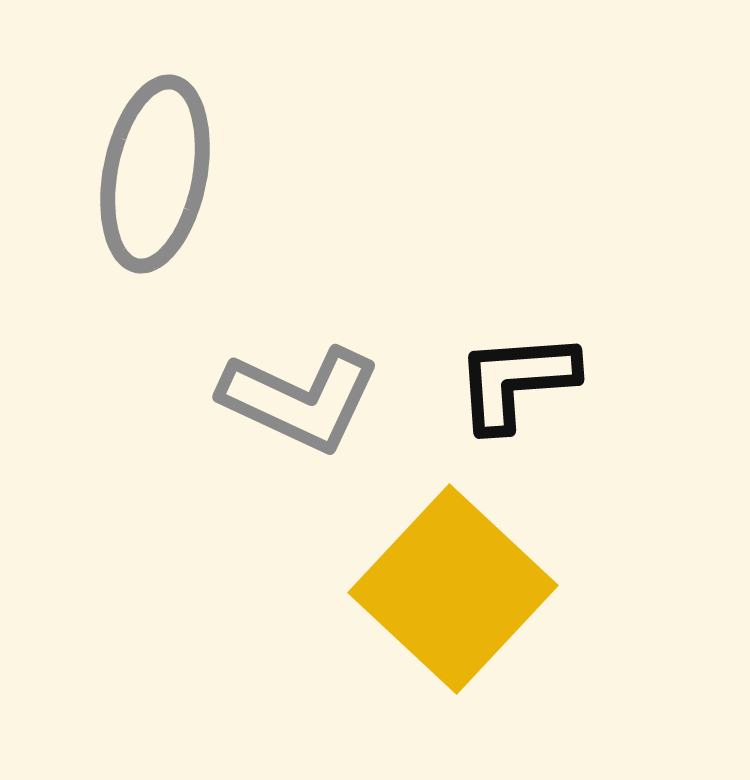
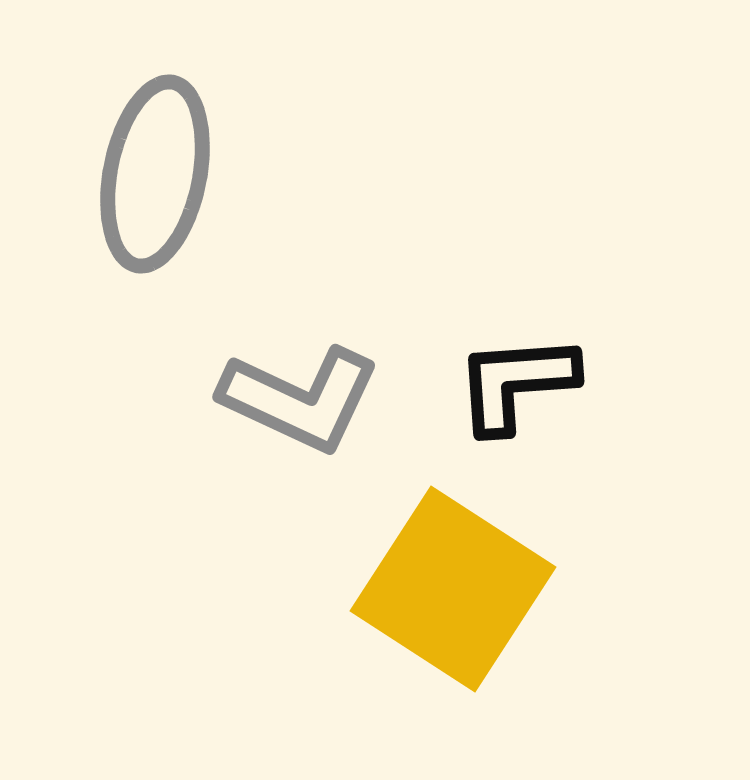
black L-shape: moved 2 px down
yellow square: rotated 10 degrees counterclockwise
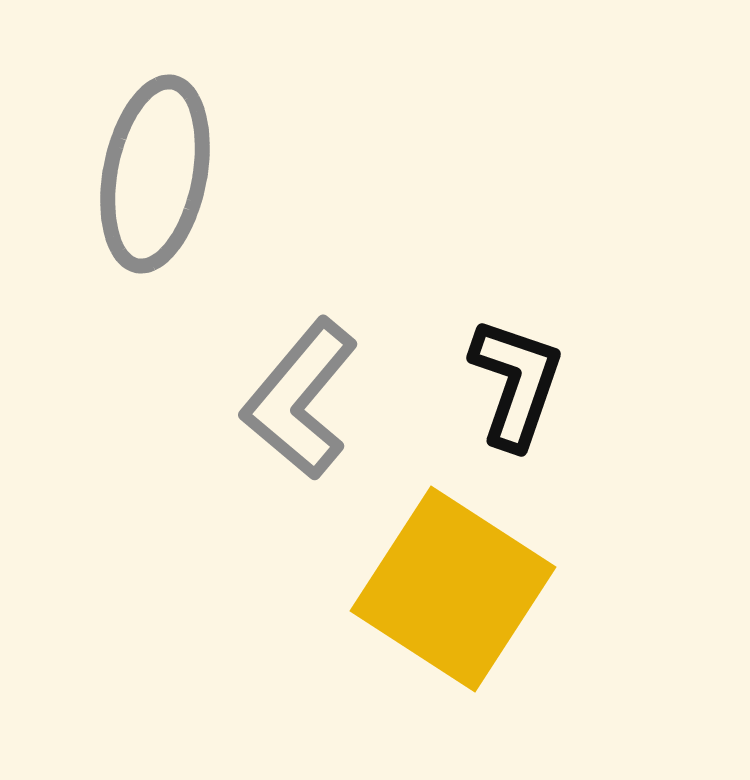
black L-shape: rotated 113 degrees clockwise
gray L-shape: rotated 105 degrees clockwise
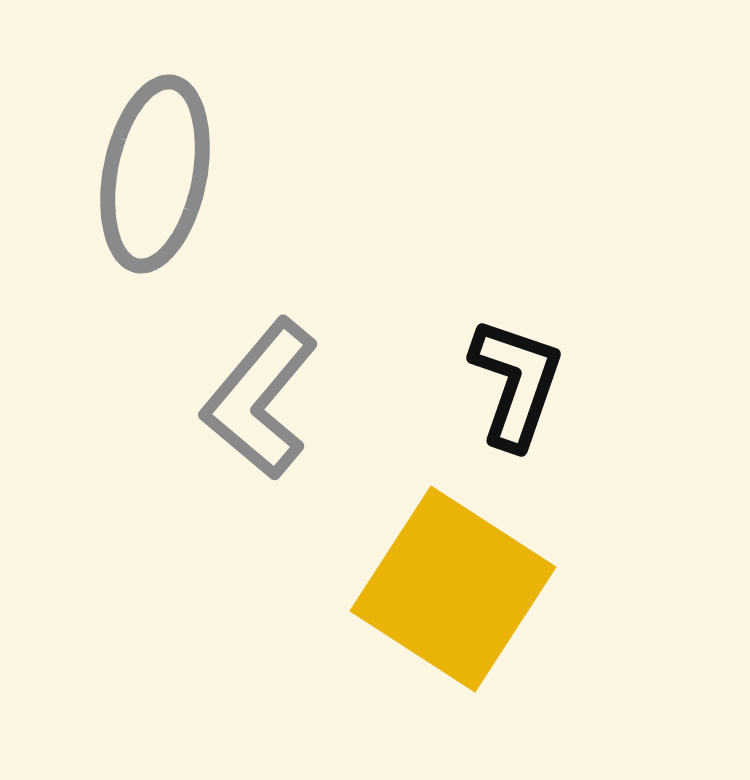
gray L-shape: moved 40 px left
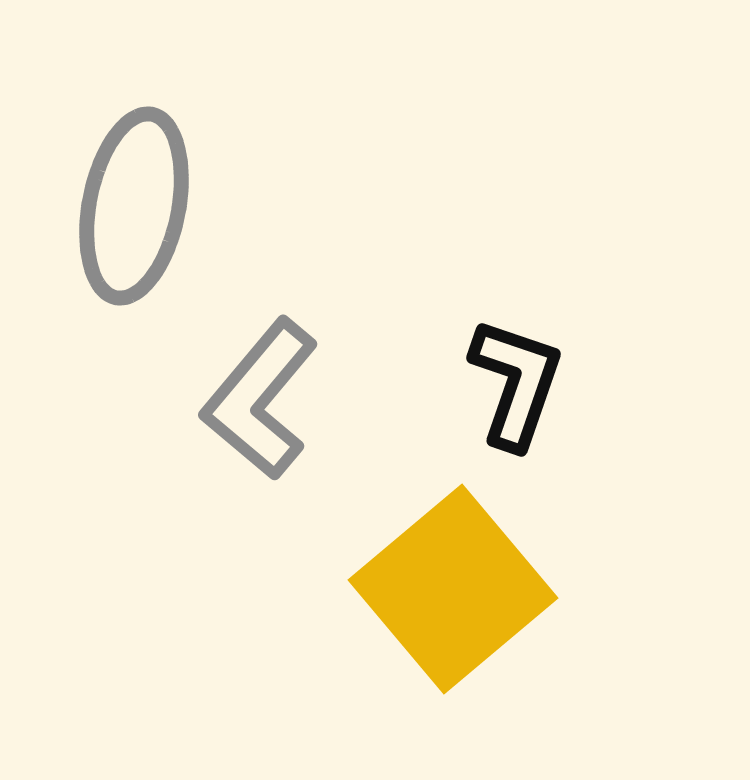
gray ellipse: moved 21 px left, 32 px down
yellow square: rotated 17 degrees clockwise
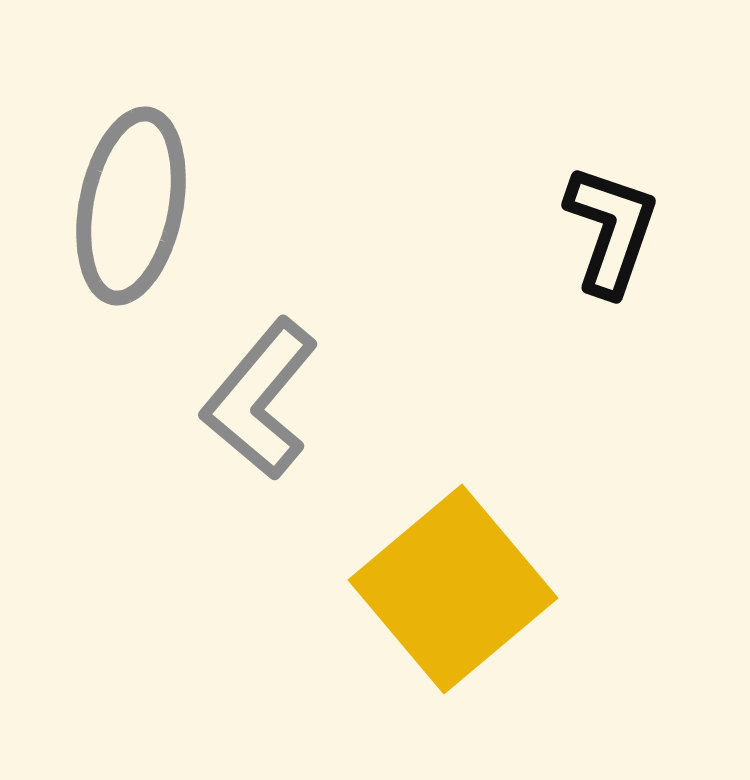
gray ellipse: moved 3 px left
black L-shape: moved 95 px right, 153 px up
